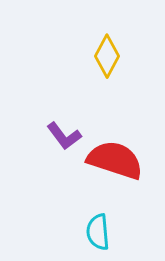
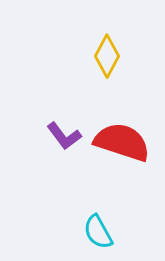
red semicircle: moved 7 px right, 18 px up
cyan semicircle: rotated 24 degrees counterclockwise
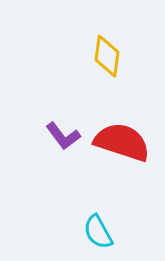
yellow diamond: rotated 21 degrees counterclockwise
purple L-shape: moved 1 px left
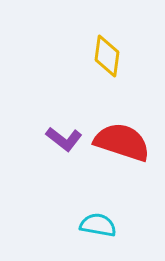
purple L-shape: moved 1 px right, 3 px down; rotated 15 degrees counterclockwise
cyan semicircle: moved 7 px up; rotated 129 degrees clockwise
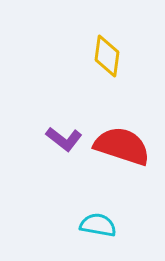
red semicircle: moved 4 px down
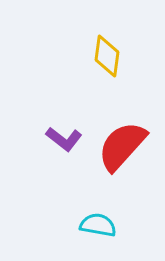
red semicircle: rotated 66 degrees counterclockwise
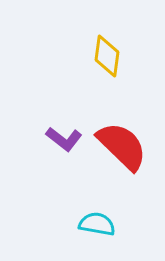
red semicircle: rotated 92 degrees clockwise
cyan semicircle: moved 1 px left, 1 px up
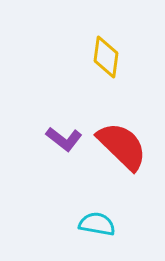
yellow diamond: moved 1 px left, 1 px down
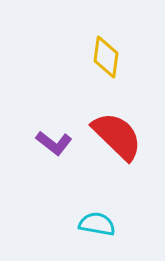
purple L-shape: moved 10 px left, 4 px down
red semicircle: moved 5 px left, 10 px up
